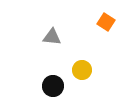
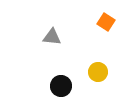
yellow circle: moved 16 px right, 2 px down
black circle: moved 8 px right
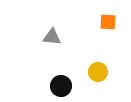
orange square: moved 2 px right; rotated 30 degrees counterclockwise
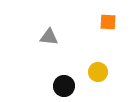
gray triangle: moved 3 px left
black circle: moved 3 px right
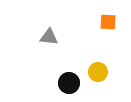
black circle: moved 5 px right, 3 px up
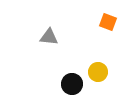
orange square: rotated 18 degrees clockwise
black circle: moved 3 px right, 1 px down
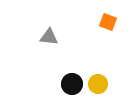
yellow circle: moved 12 px down
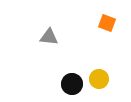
orange square: moved 1 px left, 1 px down
yellow circle: moved 1 px right, 5 px up
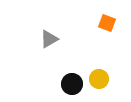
gray triangle: moved 2 px down; rotated 36 degrees counterclockwise
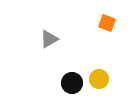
black circle: moved 1 px up
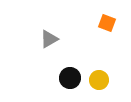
yellow circle: moved 1 px down
black circle: moved 2 px left, 5 px up
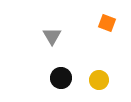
gray triangle: moved 3 px right, 3 px up; rotated 30 degrees counterclockwise
black circle: moved 9 px left
